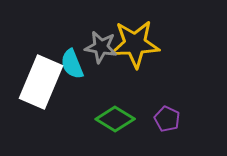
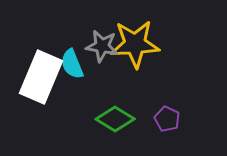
gray star: moved 1 px right, 1 px up
white rectangle: moved 5 px up
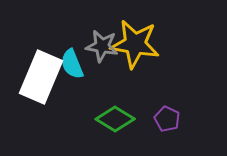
yellow star: rotated 12 degrees clockwise
